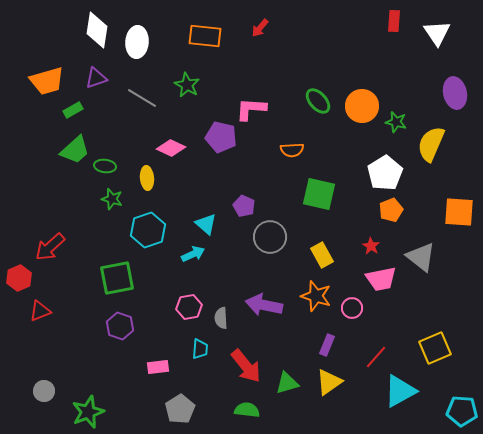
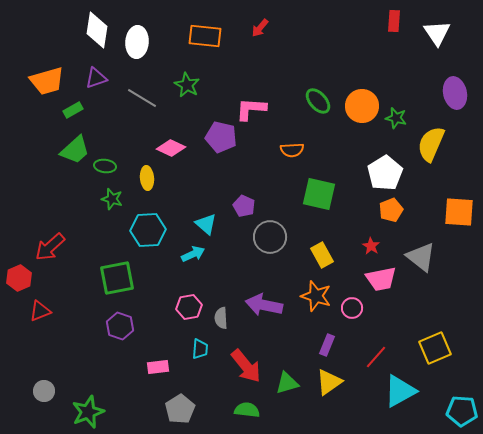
green star at (396, 122): moved 4 px up
cyan hexagon at (148, 230): rotated 16 degrees clockwise
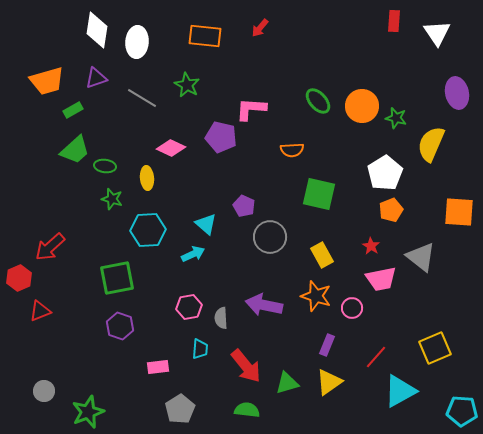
purple ellipse at (455, 93): moved 2 px right
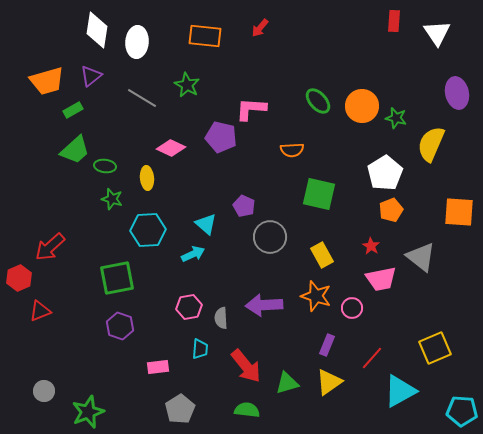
purple triangle at (96, 78): moved 5 px left, 2 px up; rotated 20 degrees counterclockwise
purple arrow at (264, 305): rotated 15 degrees counterclockwise
red line at (376, 357): moved 4 px left, 1 px down
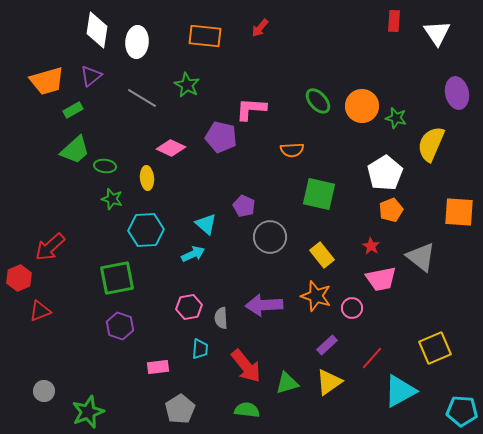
cyan hexagon at (148, 230): moved 2 px left
yellow rectangle at (322, 255): rotated 10 degrees counterclockwise
purple rectangle at (327, 345): rotated 25 degrees clockwise
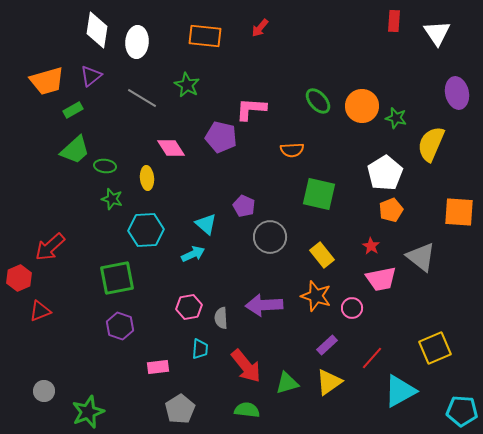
pink diamond at (171, 148): rotated 32 degrees clockwise
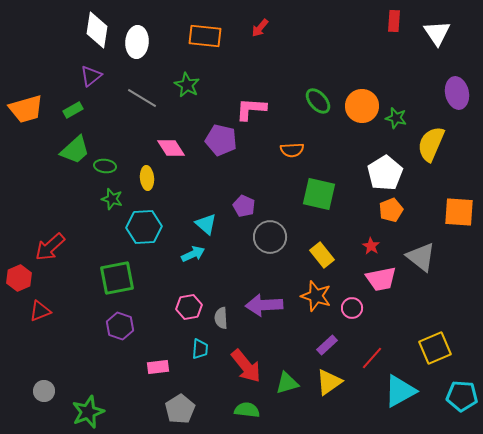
orange trapezoid at (47, 81): moved 21 px left, 28 px down
purple pentagon at (221, 137): moved 3 px down
cyan hexagon at (146, 230): moved 2 px left, 3 px up
cyan pentagon at (462, 411): moved 15 px up
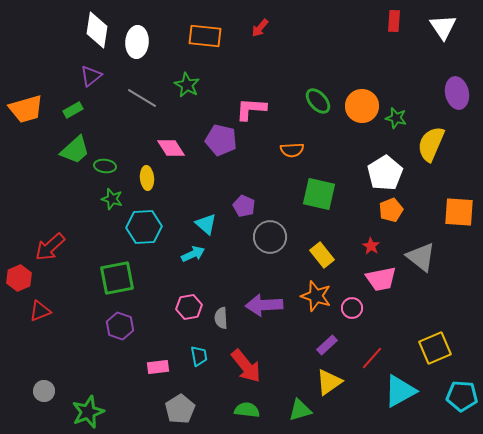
white triangle at (437, 33): moved 6 px right, 6 px up
cyan trapezoid at (200, 349): moved 1 px left, 7 px down; rotated 15 degrees counterclockwise
green triangle at (287, 383): moved 13 px right, 27 px down
